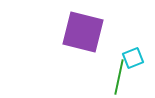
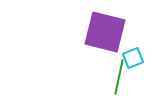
purple square: moved 22 px right
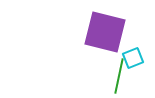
green line: moved 1 px up
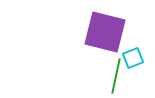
green line: moved 3 px left
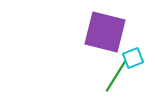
green line: rotated 20 degrees clockwise
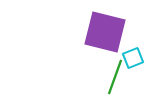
green line: moved 1 px left, 1 px down; rotated 12 degrees counterclockwise
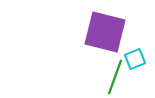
cyan square: moved 2 px right, 1 px down
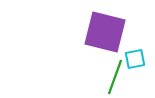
cyan square: rotated 10 degrees clockwise
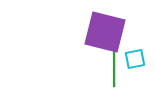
green line: moved 1 px left, 8 px up; rotated 20 degrees counterclockwise
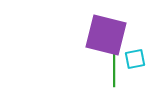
purple square: moved 1 px right, 3 px down
